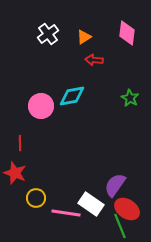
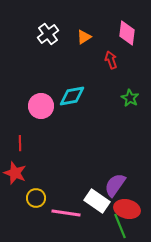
red arrow: moved 17 px right; rotated 66 degrees clockwise
white rectangle: moved 6 px right, 3 px up
red ellipse: rotated 20 degrees counterclockwise
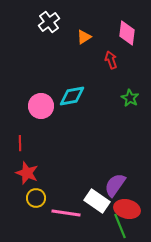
white cross: moved 1 px right, 12 px up
red star: moved 12 px right
